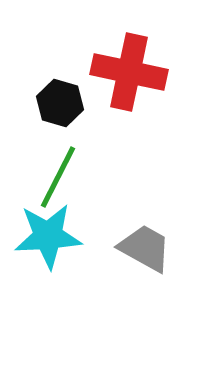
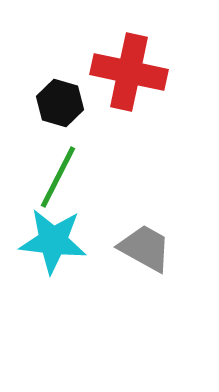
cyan star: moved 5 px right, 5 px down; rotated 10 degrees clockwise
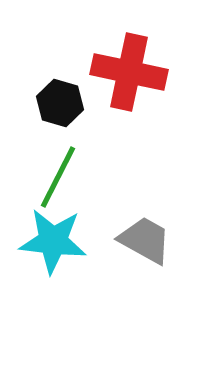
gray trapezoid: moved 8 px up
